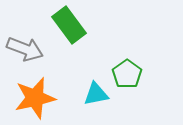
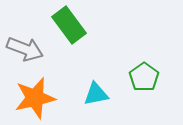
green pentagon: moved 17 px right, 3 px down
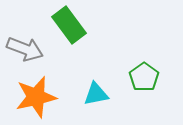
orange star: moved 1 px right, 1 px up
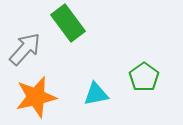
green rectangle: moved 1 px left, 2 px up
gray arrow: rotated 69 degrees counterclockwise
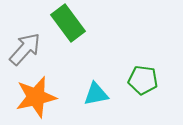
green pentagon: moved 1 px left, 3 px down; rotated 28 degrees counterclockwise
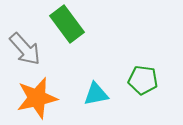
green rectangle: moved 1 px left, 1 px down
gray arrow: rotated 96 degrees clockwise
orange star: moved 1 px right, 1 px down
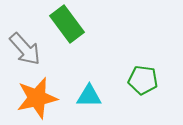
cyan triangle: moved 7 px left, 2 px down; rotated 12 degrees clockwise
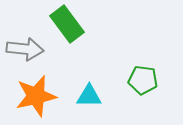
gray arrow: rotated 42 degrees counterclockwise
orange star: moved 1 px left, 2 px up
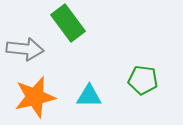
green rectangle: moved 1 px right, 1 px up
orange star: moved 1 px left, 1 px down
